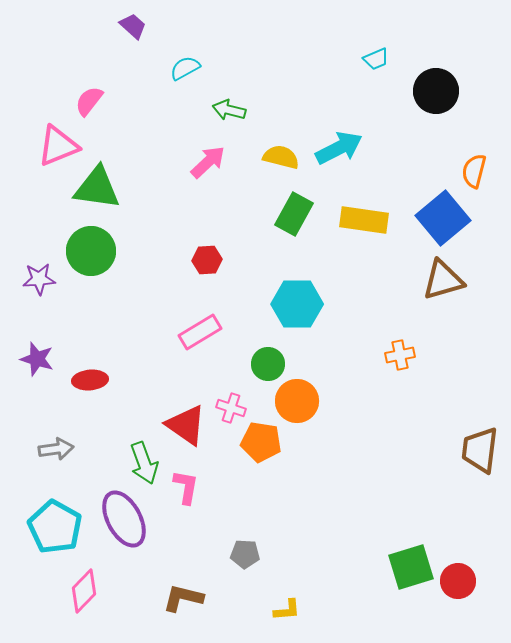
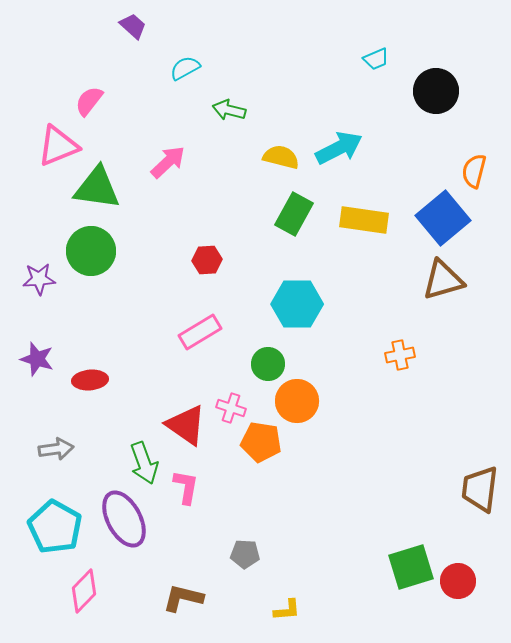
pink arrow at (208, 162): moved 40 px left
brown trapezoid at (480, 450): moved 39 px down
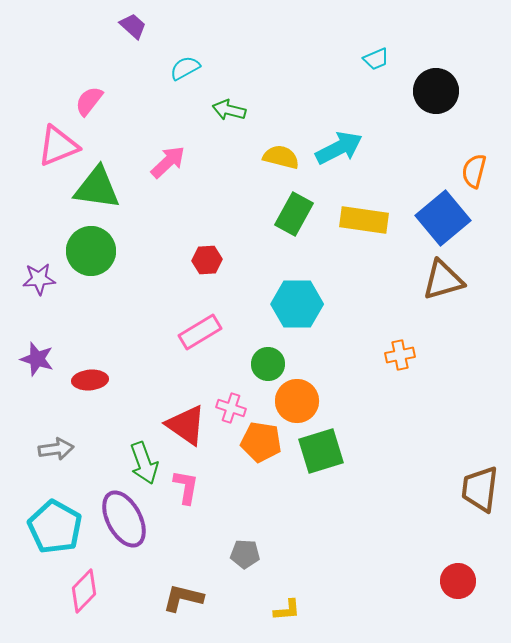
green square at (411, 567): moved 90 px left, 116 px up
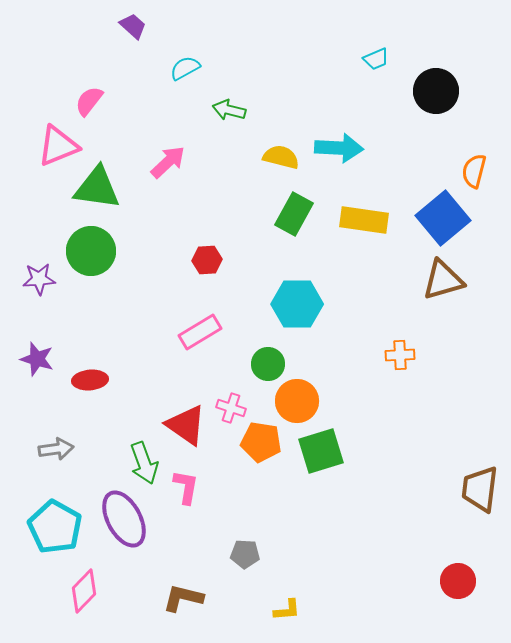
cyan arrow at (339, 148): rotated 30 degrees clockwise
orange cross at (400, 355): rotated 8 degrees clockwise
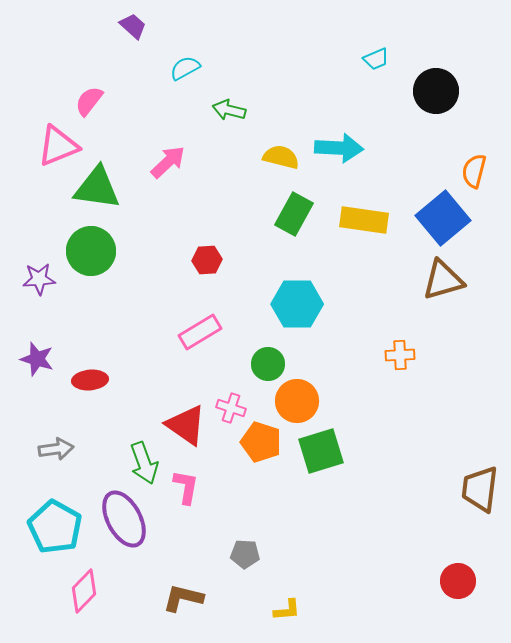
orange pentagon at (261, 442): rotated 9 degrees clockwise
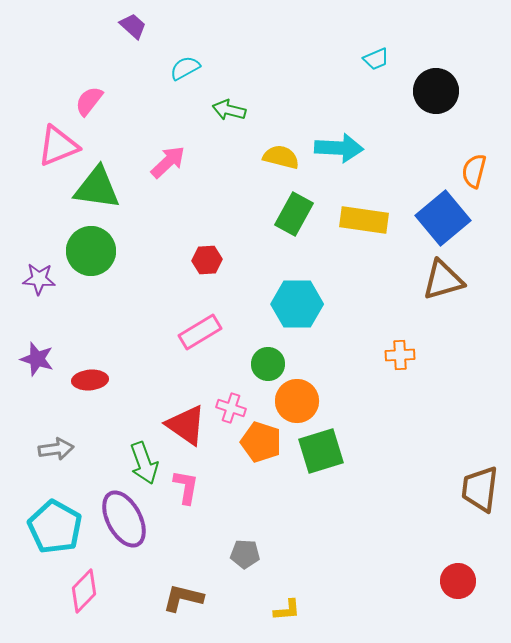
purple star at (39, 279): rotated 8 degrees clockwise
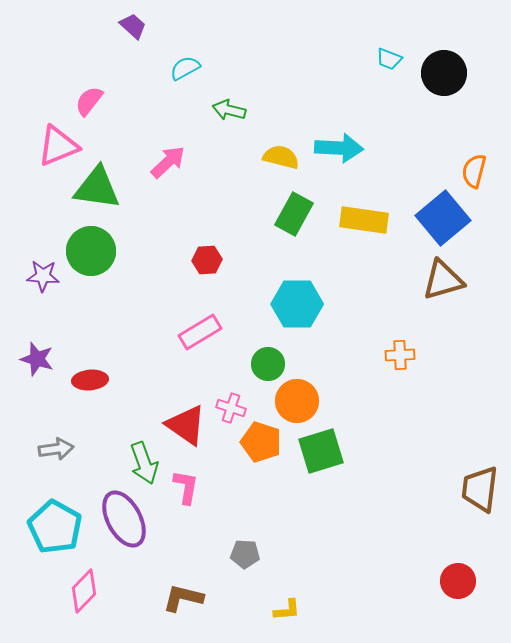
cyan trapezoid at (376, 59): moved 13 px right; rotated 44 degrees clockwise
black circle at (436, 91): moved 8 px right, 18 px up
purple star at (39, 279): moved 4 px right, 3 px up
